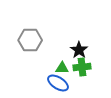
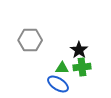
blue ellipse: moved 1 px down
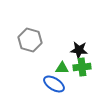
gray hexagon: rotated 15 degrees clockwise
black star: rotated 30 degrees counterclockwise
blue ellipse: moved 4 px left
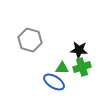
green cross: rotated 12 degrees counterclockwise
blue ellipse: moved 2 px up
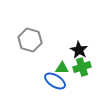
black star: rotated 24 degrees clockwise
blue ellipse: moved 1 px right, 1 px up
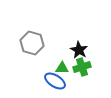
gray hexagon: moved 2 px right, 3 px down
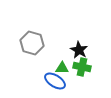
green cross: rotated 30 degrees clockwise
